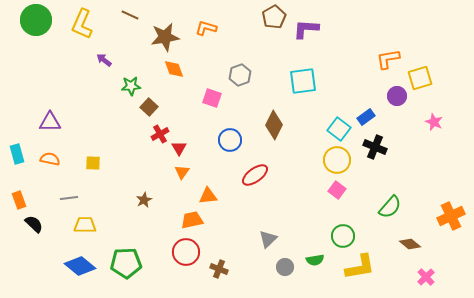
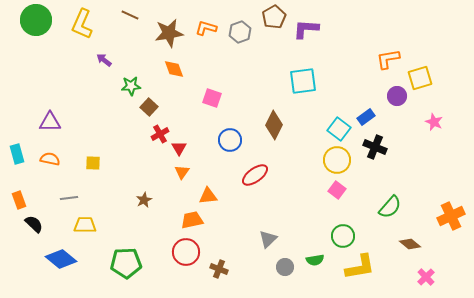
brown star at (165, 37): moved 4 px right, 4 px up
gray hexagon at (240, 75): moved 43 px up
blue diamond at (80, 266): moved 19 px left, 7 px up
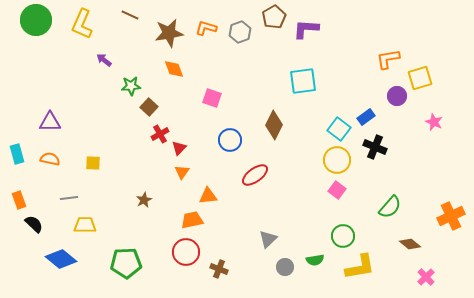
red triangle at (179, 148): rotated 14 degrees clockwise
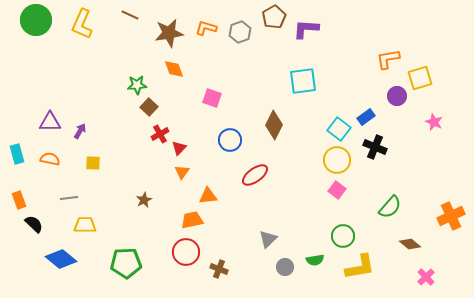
purple arrow at (104, 60): moved 24 px left, 71 px down; rotated 84 degrees clockwise
green star at (131, 86): moved 6 px right, 1 px up
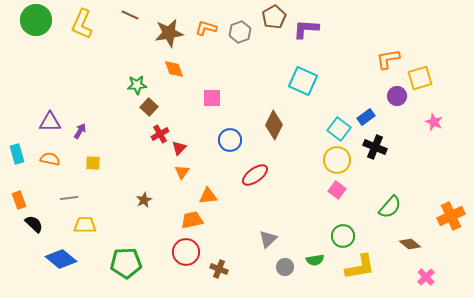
cyan square at (303, 81): rotated 32 degrees clockwise
pink square at (212, 98): rotated 18 degrees counterclockwise
